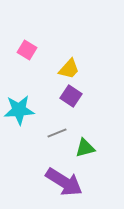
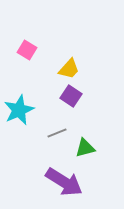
cyan star: rotated 20 degrees counterclockwise
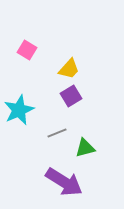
purple square: rotated 25 degrees clockwise
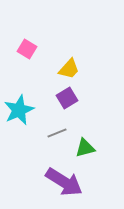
pink square: moved 1 px up
purple square: moved 4 px left, 2 px down
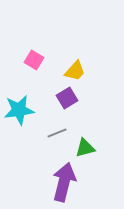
pink square: moved 7 px right, 11 px down
yellow trapezoid: moved 6 px right, 2 px down
cyan star: rotated 16 degrees clockwise
purple arrow: rotated 108 degrees counterclockwise
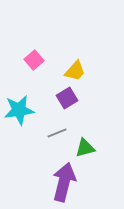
pink square: rotated 18 degrees clockwise
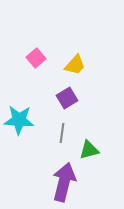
pink square: moved 2 px right, 2 px up
yellow trapezoid: moved 6 px up
cyan star: moved 10 px down; rotated 12 degrees clockwise
gray line: moved 5 px right; rotated 60 degrees counterclockwise
green triangle: moved 4 px right, 2 px down
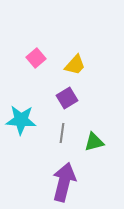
cyan star: moved 2 px right
green triangle: moved 5 px right, 8 px up
